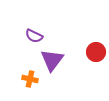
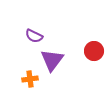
red circle: moved 2 px left, 1 px up
orange cross: rotated 21 degrees counterclockwise
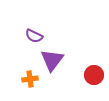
red circle: moved 24 px down
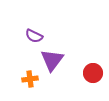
red circle: moved 1 px left, 2 px up
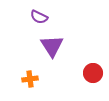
purple semicircle: moved 5 px right, 19 px up
purple triangle: moved 14 px up; rotated 10 degrees counterclockwise
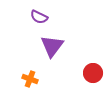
purple triangle: rotated 10 degrees clockwise
orange cross: rotated 28 degrees clockwise
